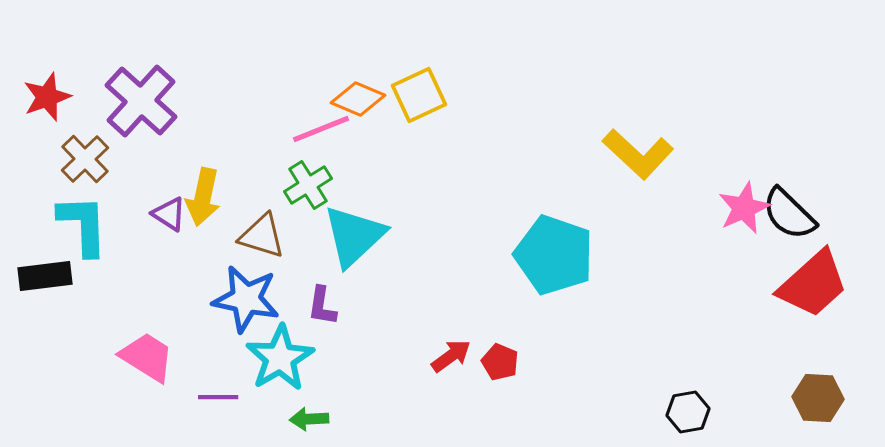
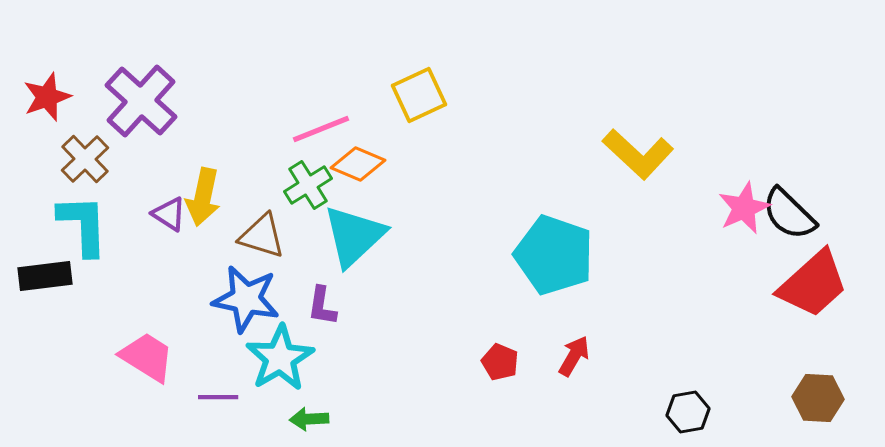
orange diamond: moved 65 px down
red arrow: moved 123 px right; rotated 24 degrees counterclockwise
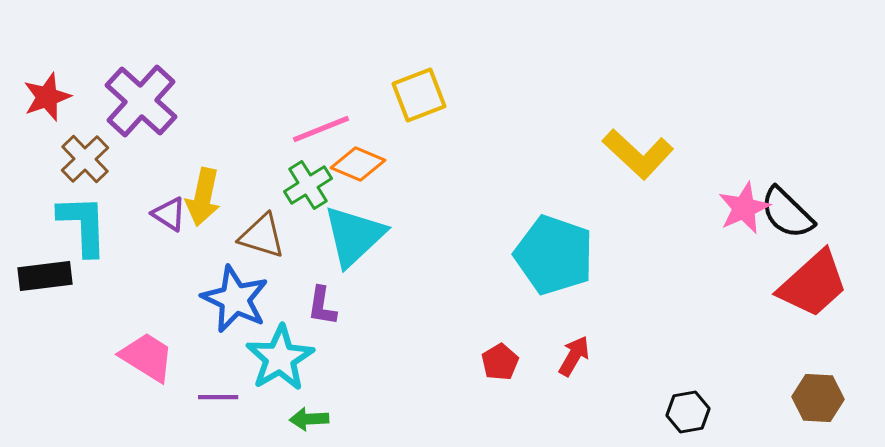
yellow square: rotated 4 degrees clockwise
black semicircle: moved 2 px left, 1 px up
blue star: moved 11 px left; rotated 14 degrees clockwise
red pentagon: rotated 18 degrees clockwise
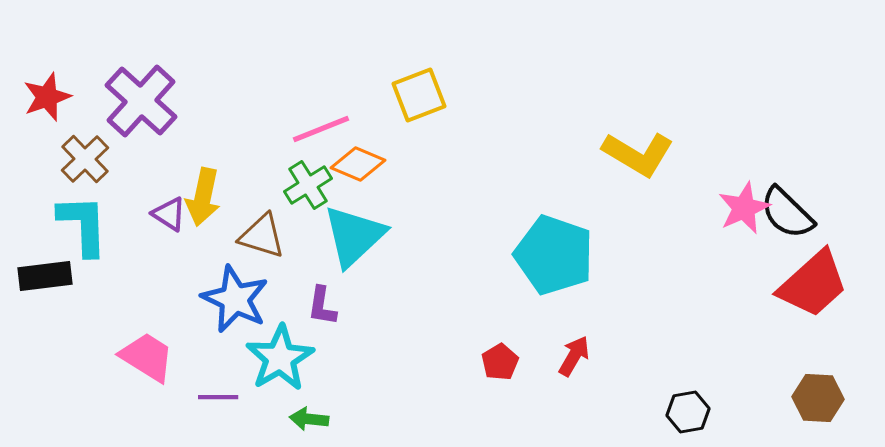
yellow L-shape: rotated 12 degrees counterclockwise
green arrow: rotated 9 degrees clockwise
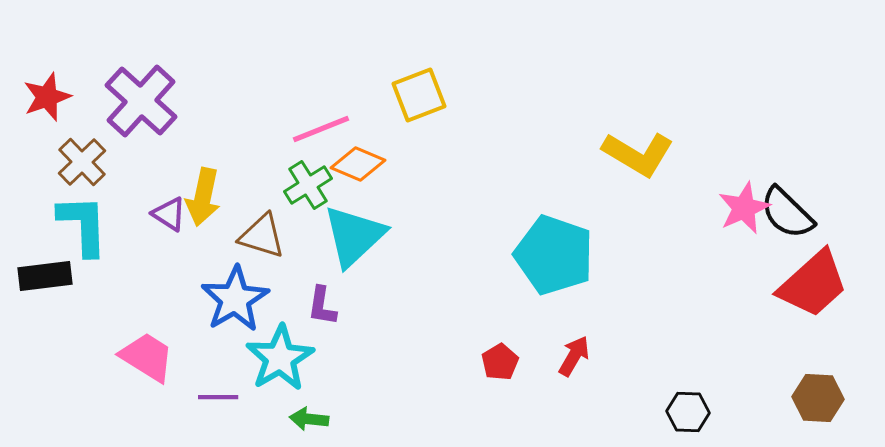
brown cross: moved 3 px left, 3 px down
blue star: rotated 16 degrees clockwise
black hexagon: rotated 12 degrees clockwise
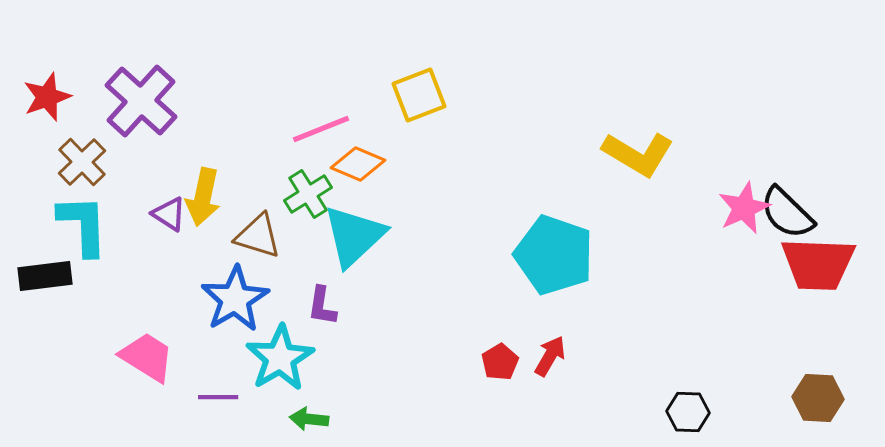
green cross: moved 9 px down
brown triangle: moved 4 px left
red trapezoid: moved 5 px right, 20 px up; rotated 44 degrees clockwise
red arrow: moved 24 px left
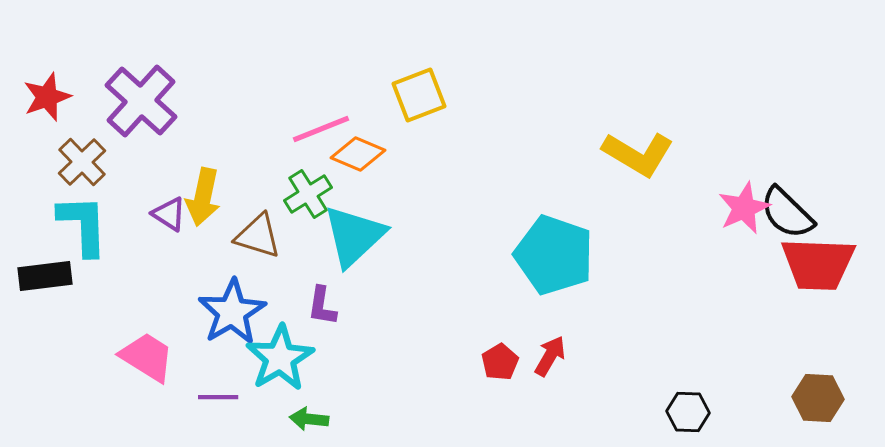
orange diamond: moved 10 px up
blue star: moved 3 px left, 13 px down
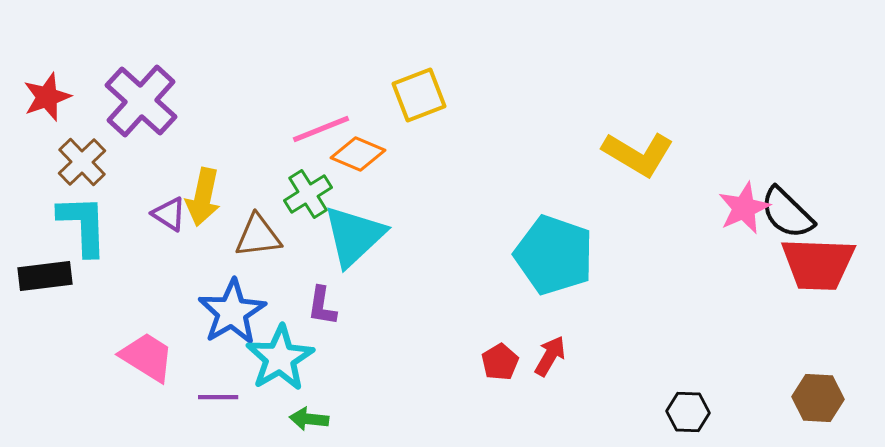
brown triangle: rotated 24 degrees counterclockwise
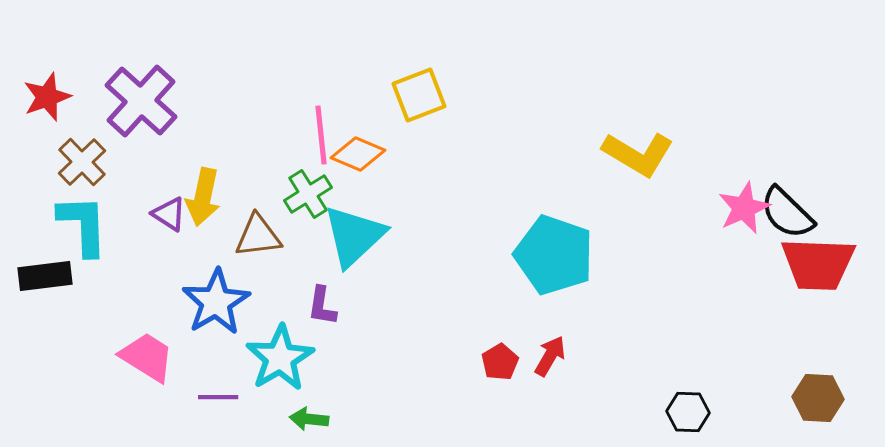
pink line: moved 6 px down; rotated 74 degrees counterclockwise
blue star: moved 16 px left, 10 px up
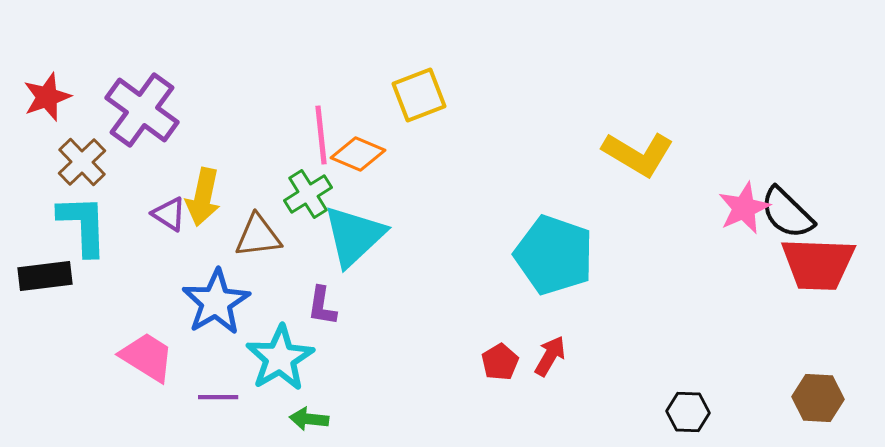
purple cross: moved 1 px right, 9 px down; rotated 6 degrees counterclockwise
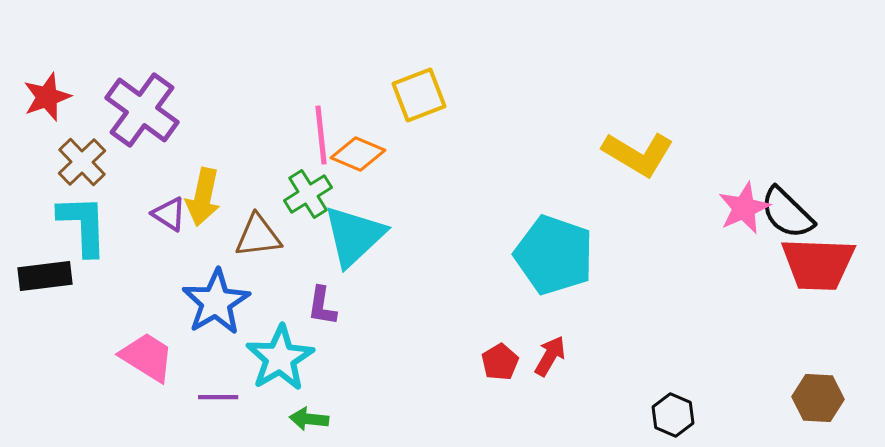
black hexagon: moved 15 px left, 3 px down; rotated 21 degrees clockwise
